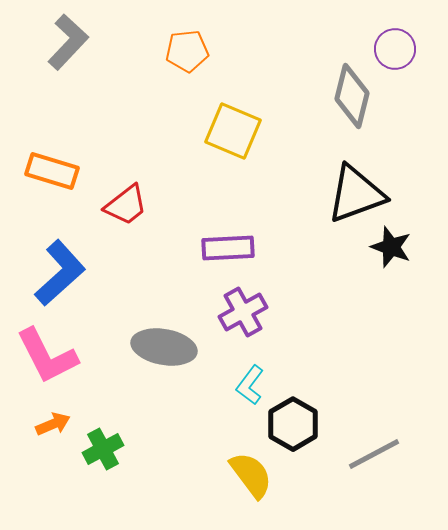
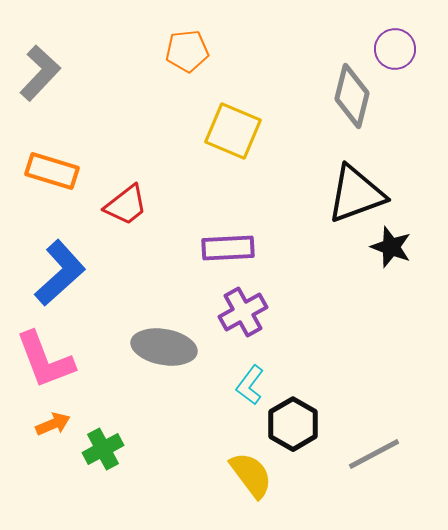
gray L-shape: moved 28 px left, 31 px down
pink L-shape: moved 2 px left, 4 px down; rotated 6 degrees clockwise
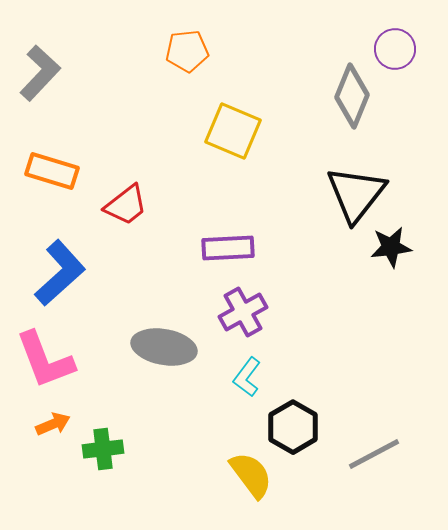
gray diamond: rotated 8 degrees clockwise
black triangle: rotated 32 degrees counterclockwise
black star: rotated 27 degrees counterclockwise
cyan L-shape: moved 3 px left, 8 px up
black hexagon: moved 3 px down
green cross: rotated 21 degrees clockwise
